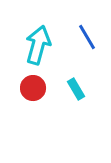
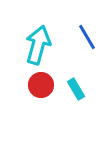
red circle: moved 8 px right, 3 px up
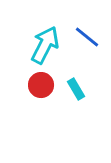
blue line: rotated 20 degrees counterclockwise
cyan arrow: moved 7 px right; rotated 12 degrees clockwise
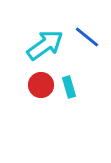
cyan arrow: rotated 27 degrees clockwise
cyan rectangle: moved 7 px left, 2 px up; rotated 15 degrees clockwise
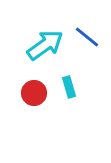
red circle: moved 7 px left, 8 px down
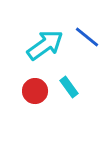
cyan rectangle: rotated 20 degrees counterclockwise
red circle: moved 1 px right, 2 px up
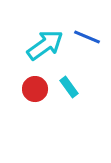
blue line: rotated 16 degrees counterclockwise
red circle: moved 2 px up
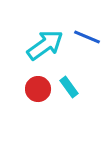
red circle: moved 3 px right
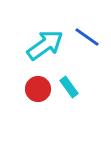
blue line: rotated 12 degrees clockwise
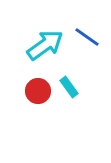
red circle: moved 2 px down
